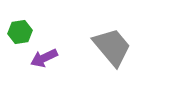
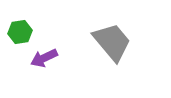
gray trapezoid: moved 5 px up
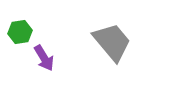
purple arrow: rotated 96 degrees counterclockwise
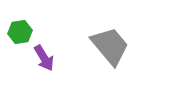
gray trapezoid: moved 2 px left, 4 px down
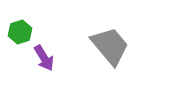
green hexagon: rotated 10 degrees counterclockwise
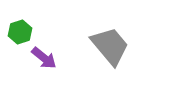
purple arrow: rotated 20 degrees counterclockwise
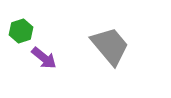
green hexagon: moved 1 px right, 1 px up
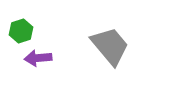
purple arrow: moved 6 px left; rotated 136 degrees clockwise
